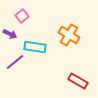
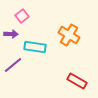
purple arrow: moved 1 px right; rotated 24 degrees counterclockwise
purple line: moved 2 px left, 3 px down
red rectangle: moved 1 px left
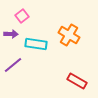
cyan rectangle: moved 1 px right, 3 px up
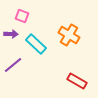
pink square: rotated 32 degrees counterclockwise
cyan rectangle: rotated 35 degrees clockwise
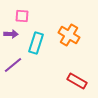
pink square: rotated 16 degrees counterclockwise
cyan rectangle: moved 1 px up; rotated 65 degrees clockwise
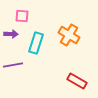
purple line: rotated 30 degrees clockwise
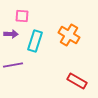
cyan rectangle: moved 1 px left, 2 px up
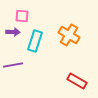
purple arrow: moved 2 px right, 2 px up
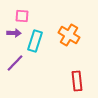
purple arrow: moved 1 px right, 1 px down
purple line: moved 2 px right, 2 px up; rotated 36 degrees counterclockwise
red rectangle: rotated 54 degrees clockwise
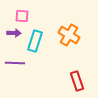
purple line: rotated 48 degrees clockwise
red rectangle: rotated 12 degrees counterclockwise
